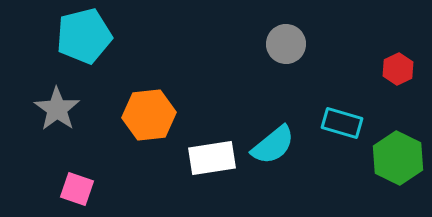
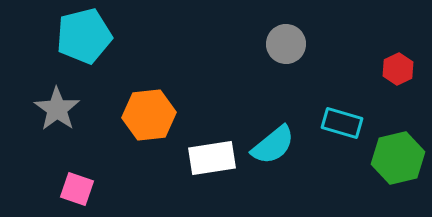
green hexagon: rotated 21 degrees clockwise
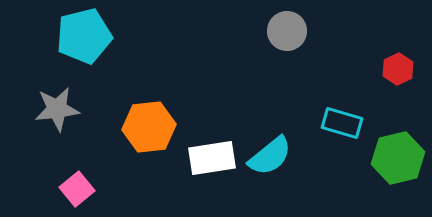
gray circle: moved 1 px right, 13 px up
gray star: rotated 30 degrees clockwise
orange hexagon: moved 12 px down
cyan semicircle: moved 3 px left, 11 px down
pink square: rotated 32 degrees clockwise
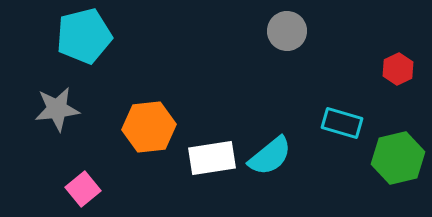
pink square: moved 6 px right
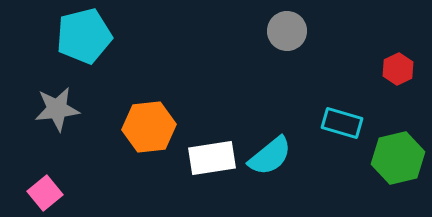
pink square: moved 38 px left, 4 px down
